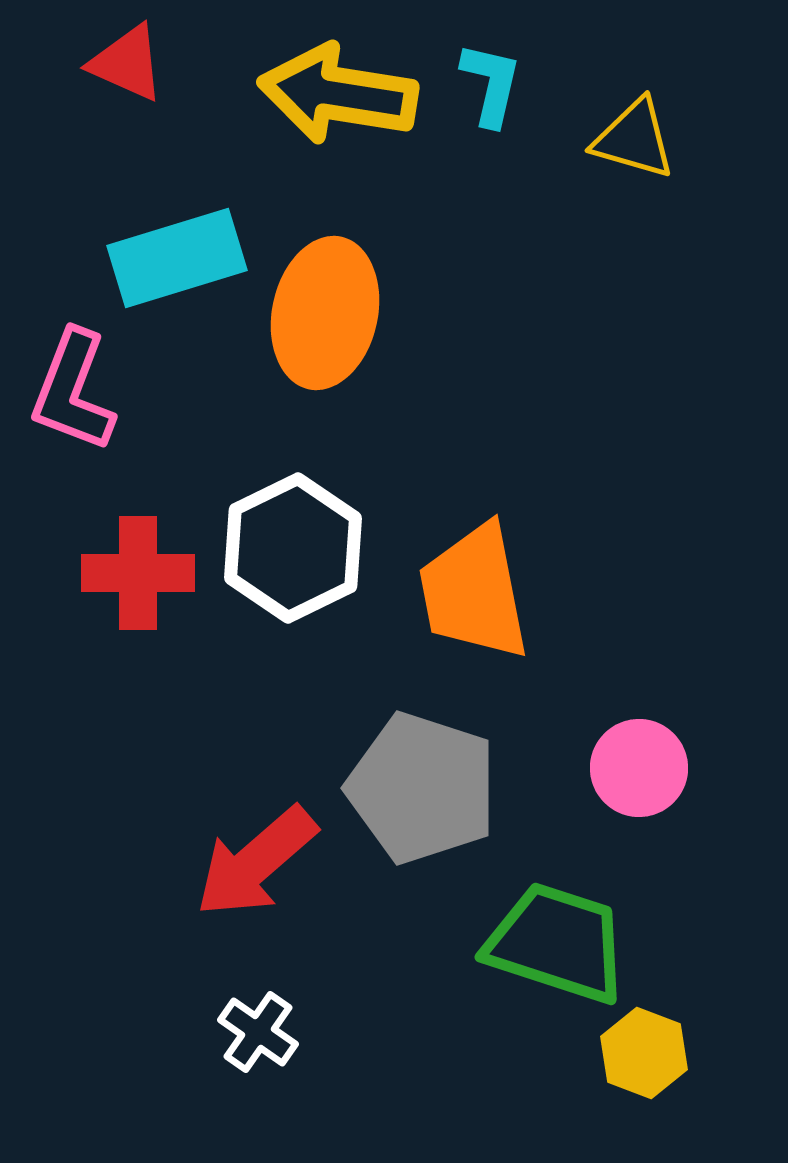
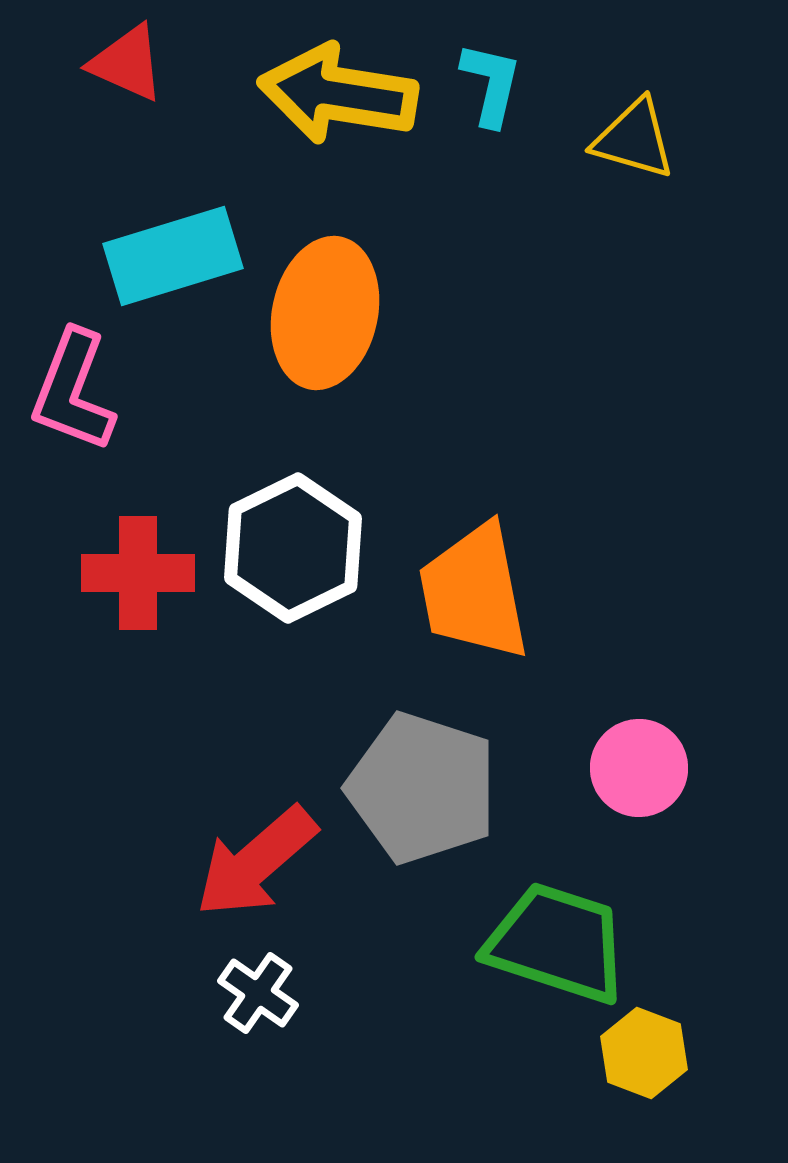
cyan rectangle: moved 4 px left, 2 px up
white cross: moved 39 px up
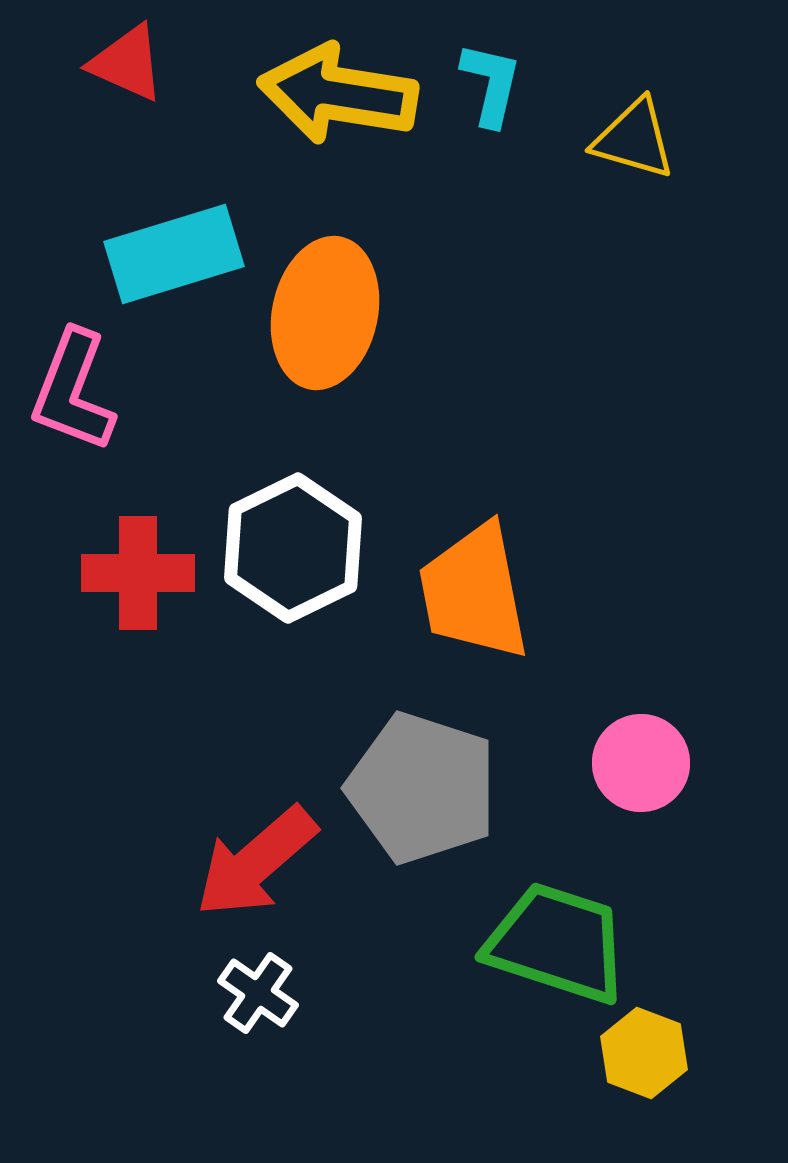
cyan rectangle: moved 1 px right, 2 px up
pink circle: moved 2 px right, 5 px up
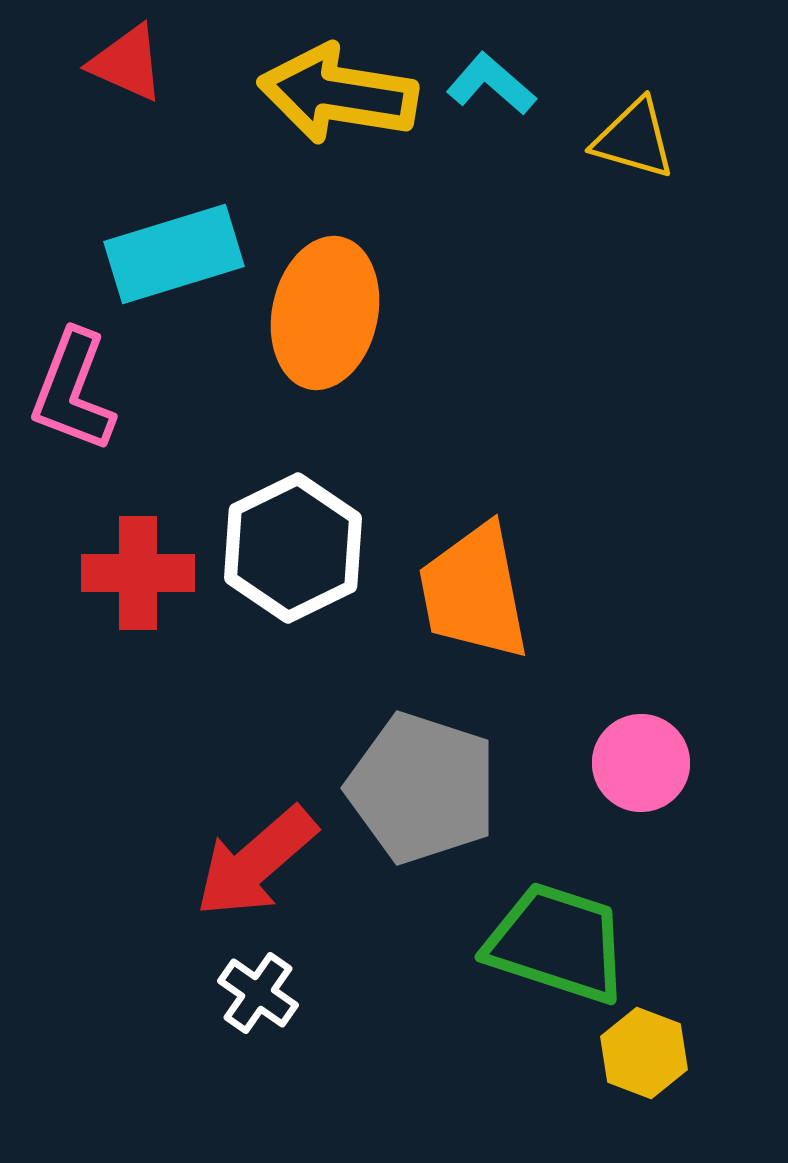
cyan L-shape: rotated 62 degrees counterclockwise
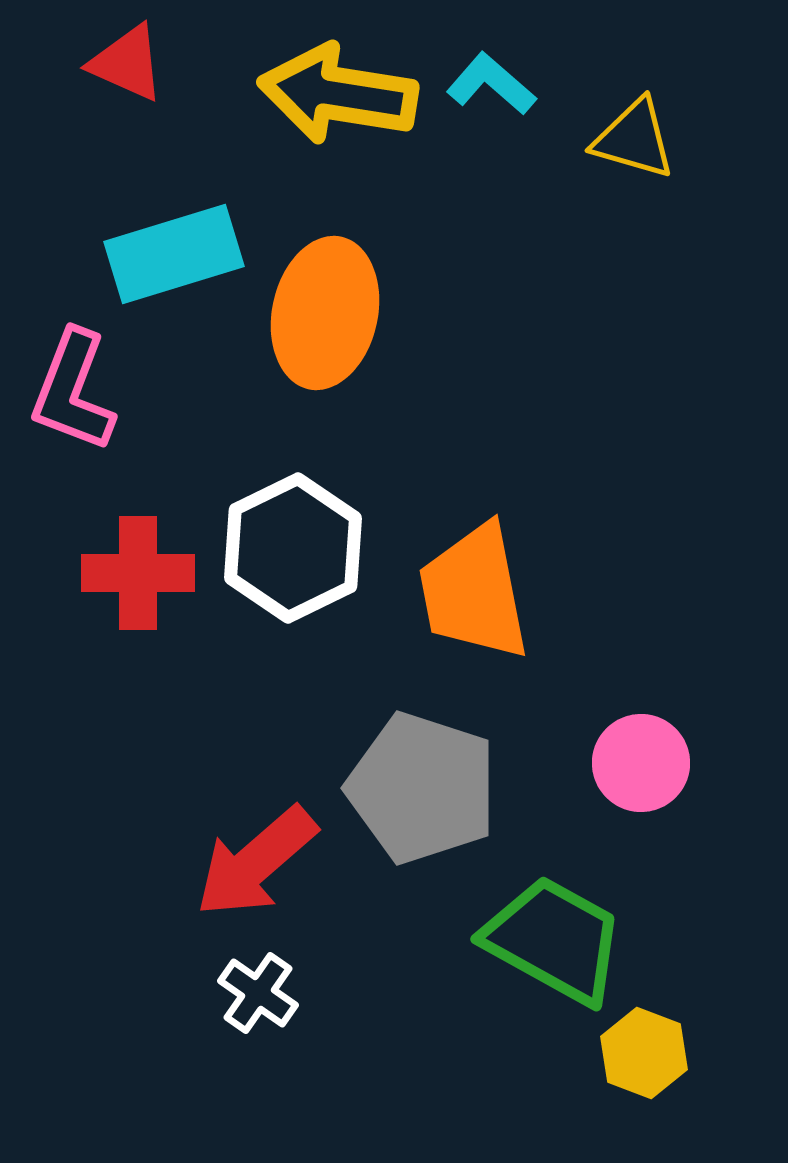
green trapezoid: moved 3 px left, 3 px up; rotated 11 degrees clockwise
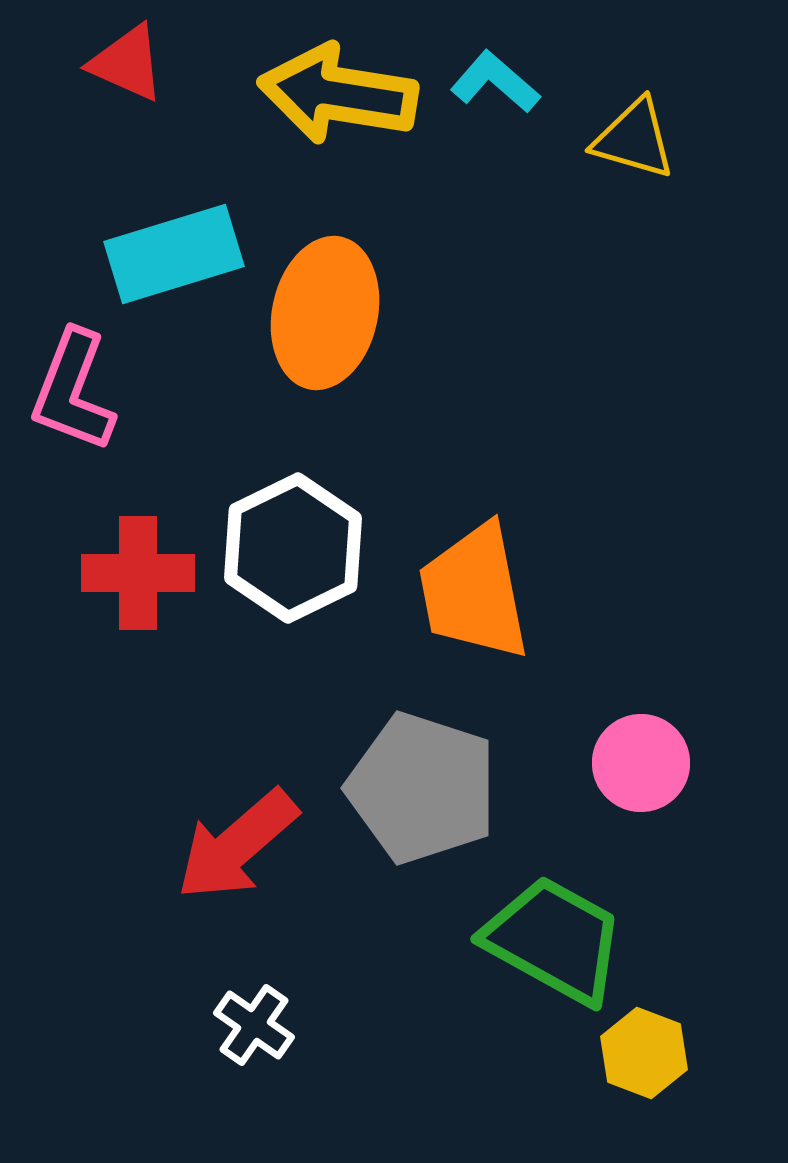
cyan L-shape: moved 4 px right, 2 px up
red arrow: moved 19 px left, 17 px up
white cross: moved 4 px left, 32 px down
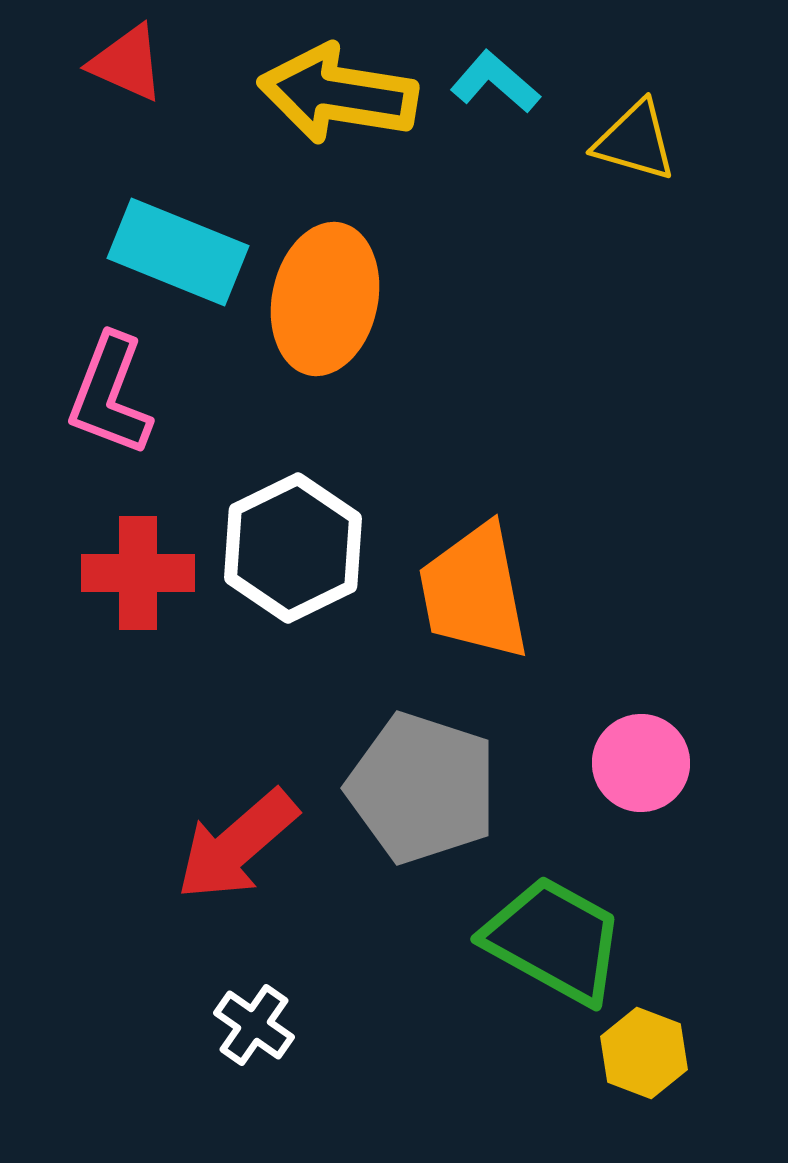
yellow triangle: moved 1 px right, 2 px down
cyan rectangle: moved 4 px right, 2 px up; rotated 39 degrees clockwise
orange ellipse: moved 14 px up
pink L-shape: moved 37 px right, 4 px down
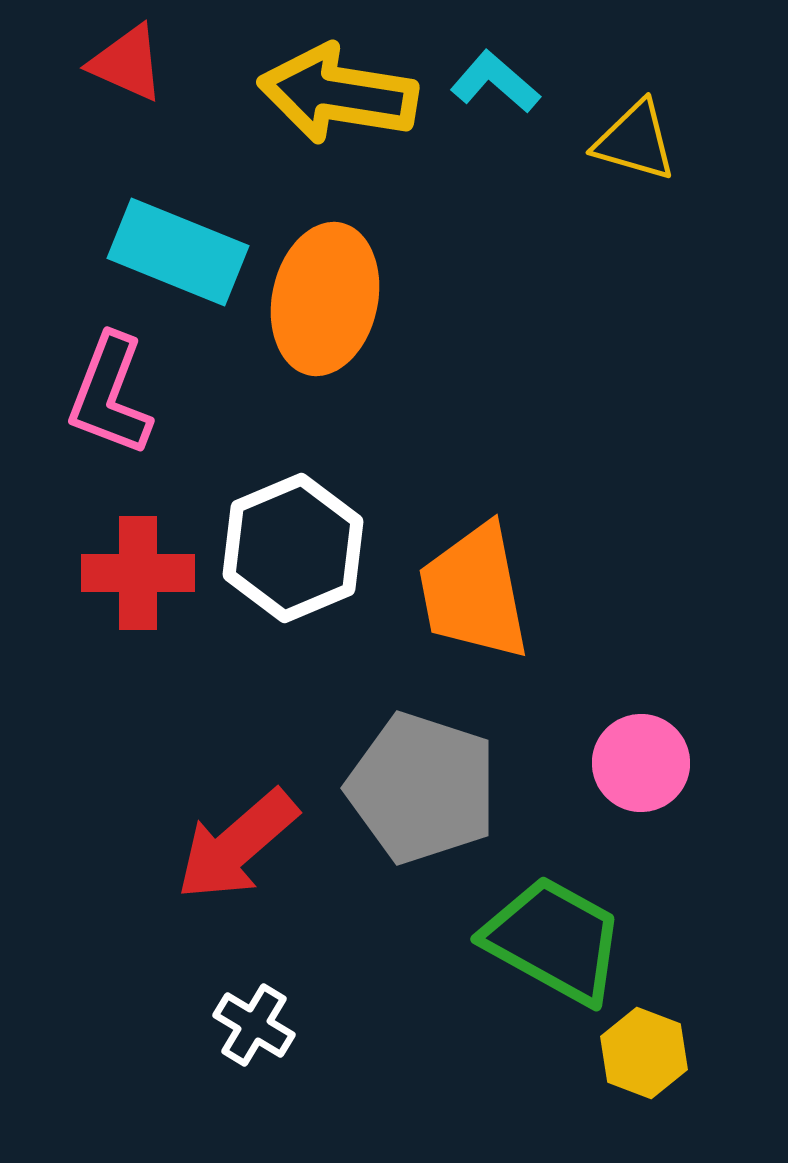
white hexagon: rotated 3 degrees clockwise
white cross: rotated 4 degrees counterclockwise
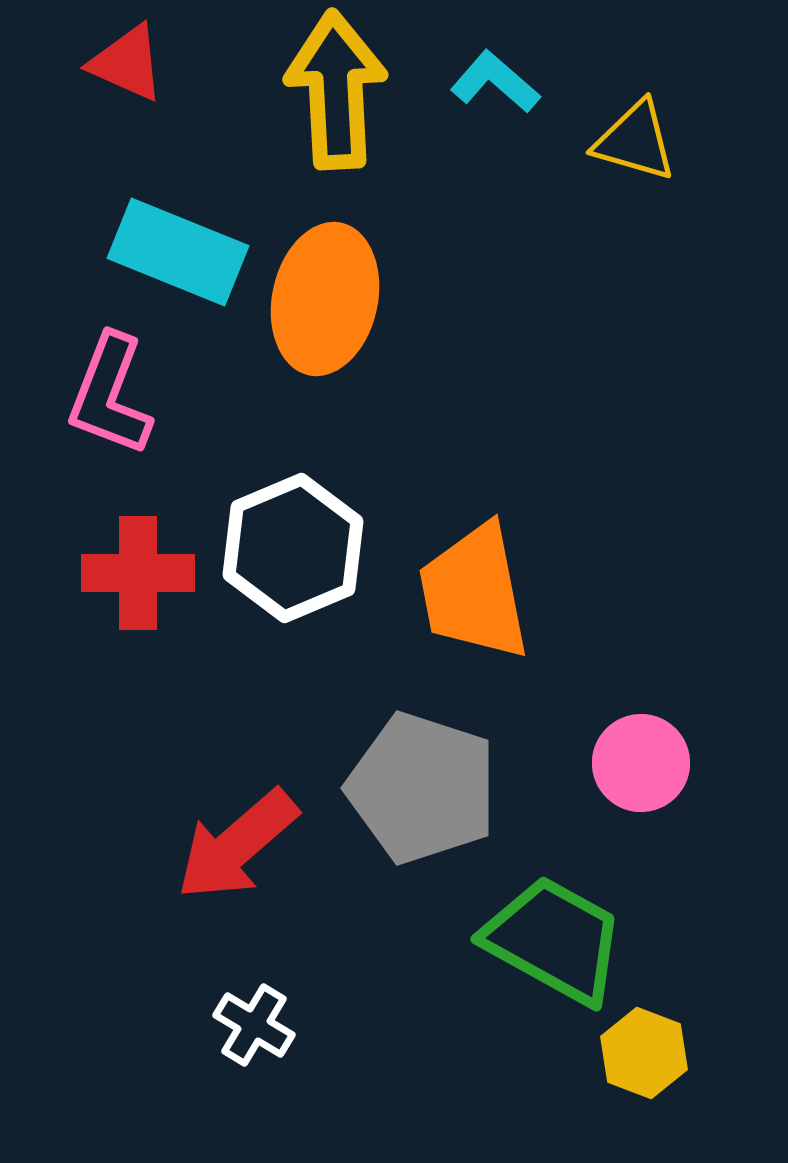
yellow arrow: moved 2 px left, 4 px up; rotated 78 degrees clockwise
